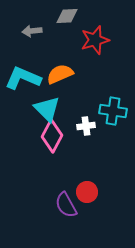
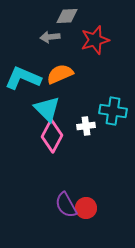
gray arrow: moved 18 px right, 6 px down
red circle: moved 1 px left, 16 px down
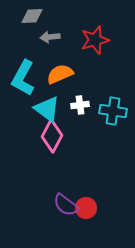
gray diamond: moved 35 px left
cyan L-shape: rotated 84 degrees counterclockwise
cyan triangle: rotated 8 degrees counterclockwise
white cross: moved 6 px left, 21 px up
purple semicircle: rotated 24 degrees counterclockwise
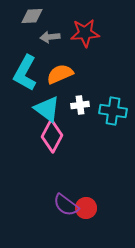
red star: moved 10 px left, 7 px up; rotated 12 degrees clockwise
cyan L-shape: moved 2 px right, 5 px up
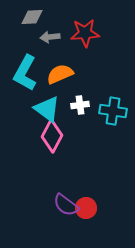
gray diamond: moved 1 px down
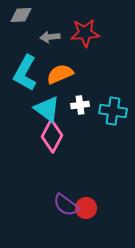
gray diamond: moved 11 px left, 2 px up
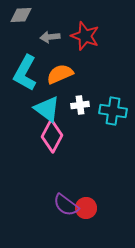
red star: moved 3 px down; rotated 24 degrees clockwise
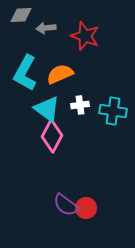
gray arrow: moved 4 px left, 9 px up
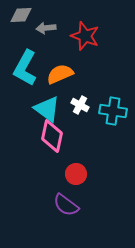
cyan L-shape: moved 5 px up
white cross: rotated 36 degrees clockwise
pink diamond: rotated 16 degrees counterclockwise
red circle: moved 10 px left, 34 px up
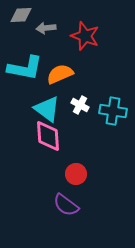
cyan L-shape: rotated 108 degrees counterclockwise
pink diamond: moved 4 px left; rotated 16 degrees counterclockwise
